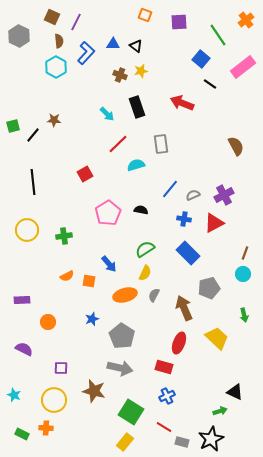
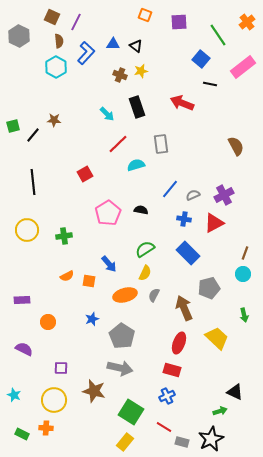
orange cross at (246, 20): moved 1 px right, 2 px down
black line at (210, 84): rotated 24 degrees counterclockwise
red rectangle at (164, 367): moved 8 px right, 3 px down
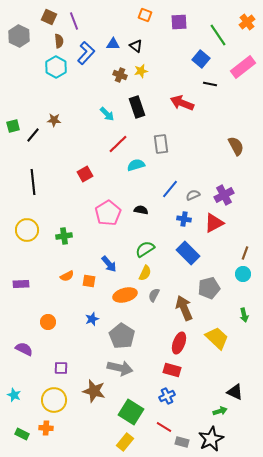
brown square at (52, 17): moved 3 px left
purple line at (76, 22): moved 2 px left, 1 px up; rotated 48 degrees counterclockwise
purple rectangle at (22, 300): moved 1 px left, 16 px up
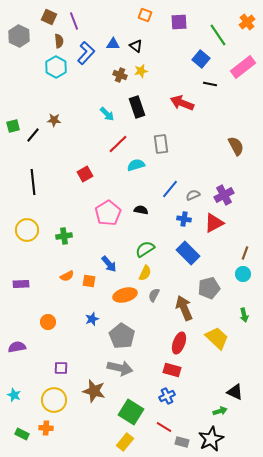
purple semicircle at (24, 349): moved 7 px left, 2 px up; rotated 36 degrees counterclockwise
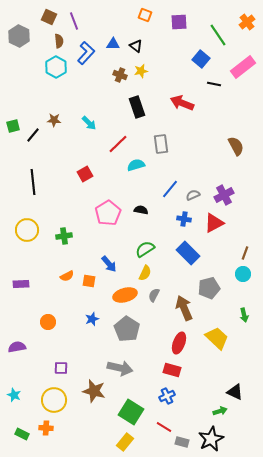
black line at (210, 84): moved 4 px right
cyan arrow at (107, 114): moved 18 px left, 9 px down
gray pentagon at (122, 336): moved 5 px right, 7 px up
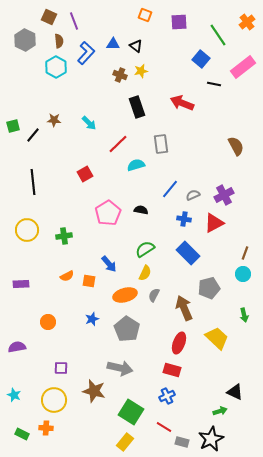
gray hexagon at (19, 36): moved 6 px right, 4 px down
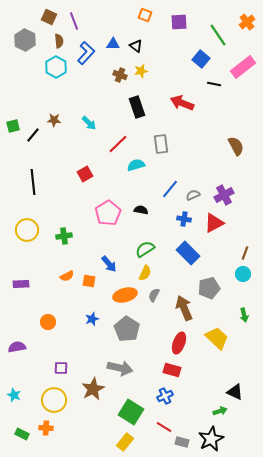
brown star at (94, 391): moved 1 px left, 2 px up; rotated 30 degrees clockwise
blue cross at (167, 396): moved 2 px left
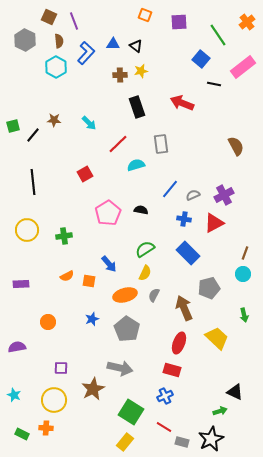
brown cross at (120, 75): rotated 24 degrees counterclockwise
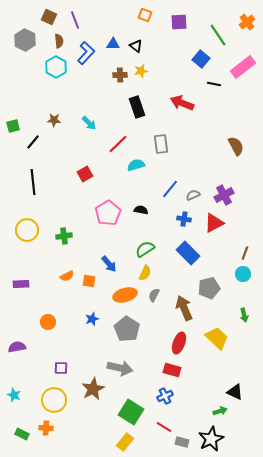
purple line at (74, 21): moved 1 px right, 1 px up
black line at (33, 135): moved 7 px down
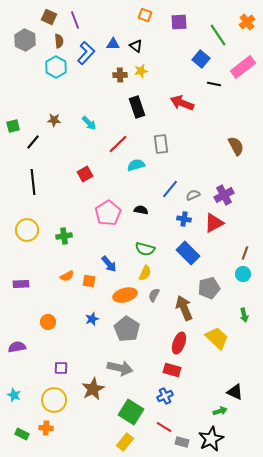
green semicircle at (145, 249): rotated 132 degrees counterclockwise
